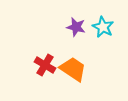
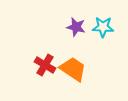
cyan star: rotated 25 degrees counterclockwise
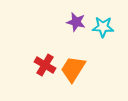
purple star: moved 5 px up
orange trapezoid: rotated 92 degrees counterclockwise
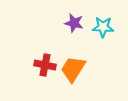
purple star: moved 2 px left, 1 px down
red cross: rotated 20 degrees counterclockwise
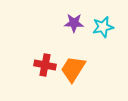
purple star: rotated 12 degrees counterclockwise
cyan star: rotated 15 degrees counterclockwise
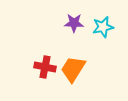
red cross: moved 2 px down
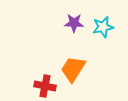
red cross: moved 19 px down
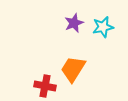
purple star: rotated 24 degrees counterclockwise
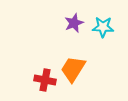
cyan star: rotated 15 degrees clockwise
red cross: moved 6 px up
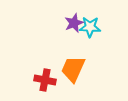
cyan star: moved 13 px left
orange trapezoid: rotated 8 degrees counterclockwise
